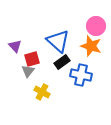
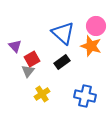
blue triangle: moved 5 px right, 8 px up
red square: rotated 14 degrees counterclockwise
blue cross: moved 4 px right, 21 px down
yellow cross: moved 2 px down; rotated 28 degrees clockwise
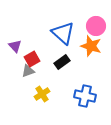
gray triangle: rotated 32 degrees clockwise
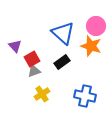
gray triangle: moved 6 px right
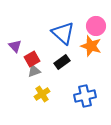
blue cross: rotated 25 degrees counterclockwise
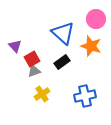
pink circle: moved 7 px up
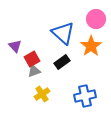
orange star: rotated 20 degrees clockwise
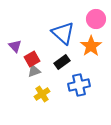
blue cross: moved 6 px left, 11 px up
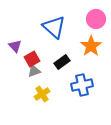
blue triangle: moved 9 px left, 6 px up
blue cross: moved 3 px right
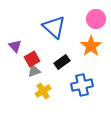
yellow cross: moved 1 px right, 3 px up
